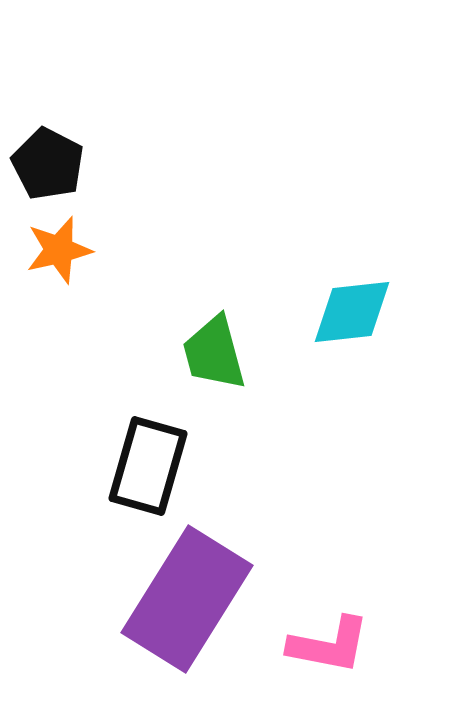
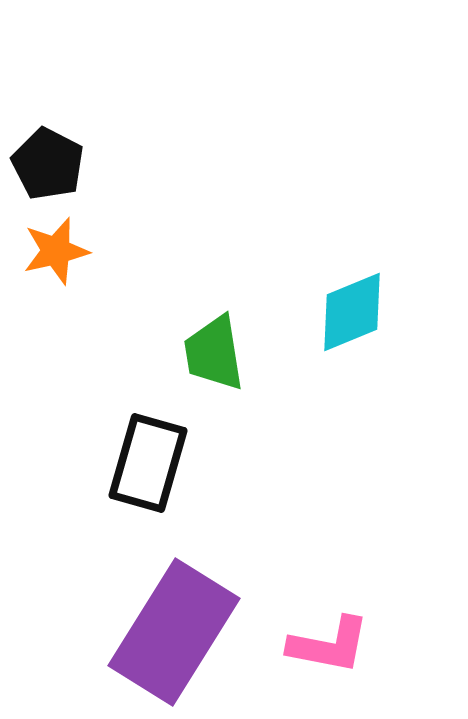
orange star: moved 3 px left, 1 px down
cyan diamond: rotated 16 degrees counterclockwise
green trapezoid: rotated 6 degrees clockwise
black rectangle: moved 3 px up
purple rectangle: moved 13 px left, 33 px down
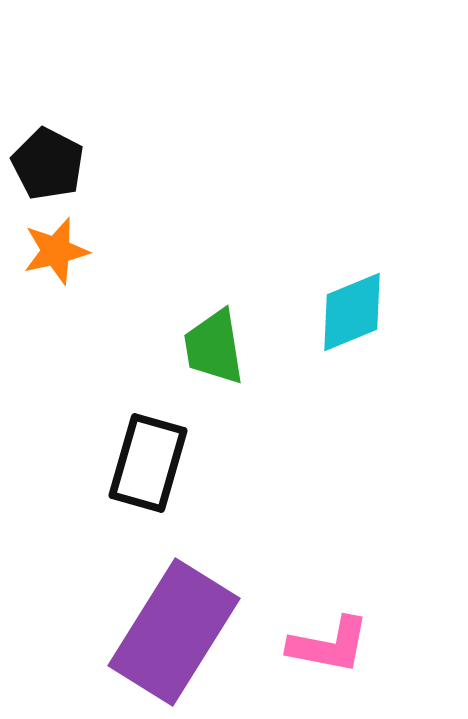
green trapezoid: moved 6 px up
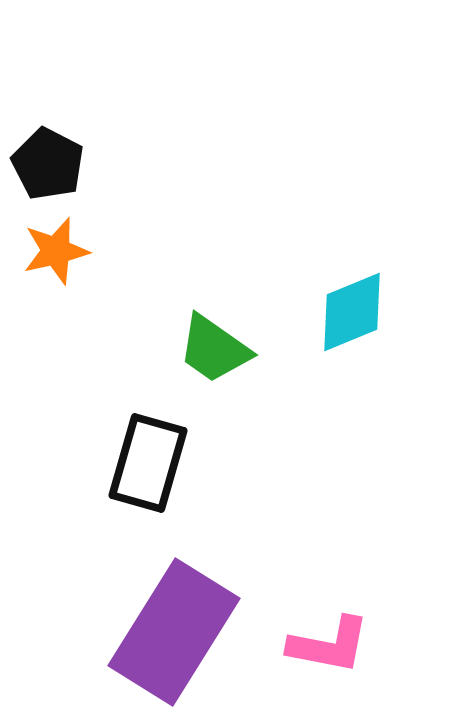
green trapezoid: moved 2 px down; rotated 46 degrees counterclockwise
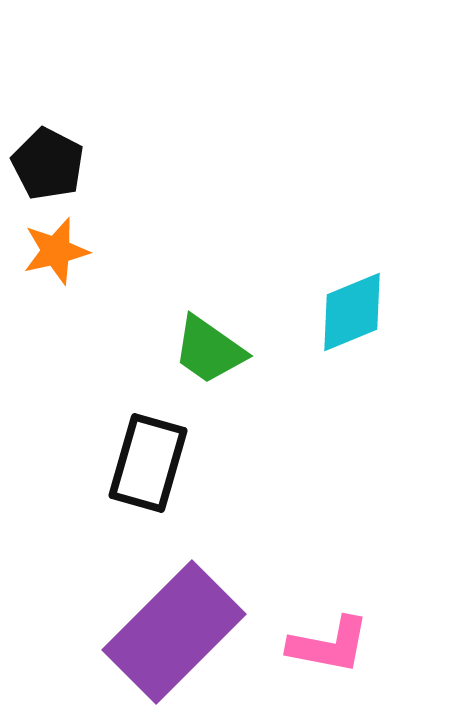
green trapezoid: moved 5 px left, 1 px down
purple rectangle: rotated 13 degrees clockwise
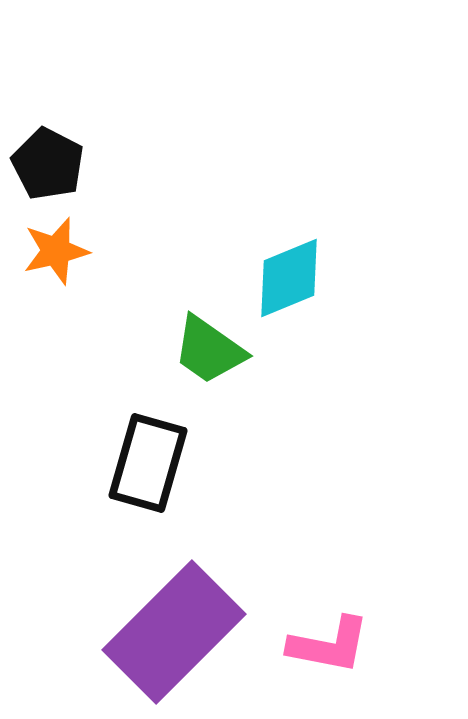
cyan diamond: moved 63 px left, 34 px up
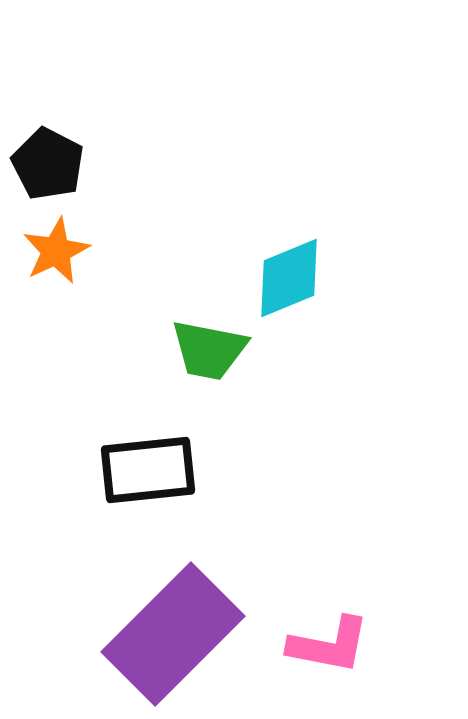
orange star: rotated 12 degrees counterclockwise
green trapezoid: rotated 24 degrees counterclockwise
black rectangle: moved 7 px down; rotated 68 degrees clockwise
purple rectangle: moved 1 px left, 2 px down
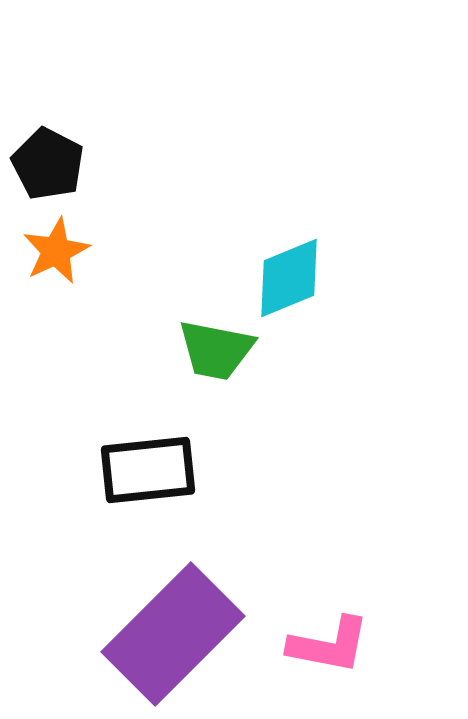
green trapezoid: moved 7 px right
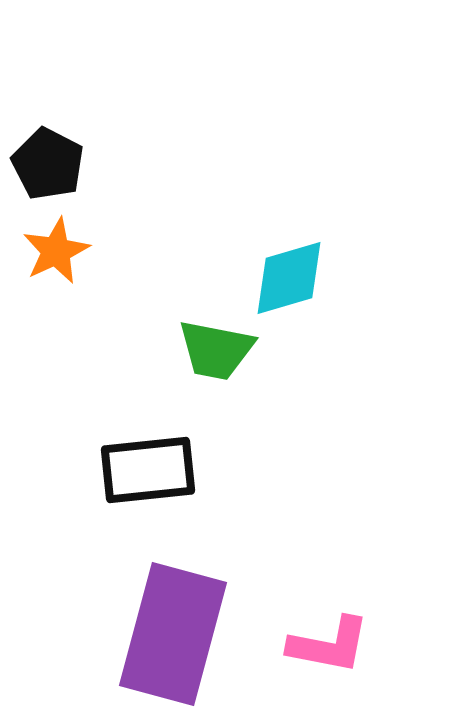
cyan diamond: rotated 6 degrees clockwise
purple rectangle: rotated 30 degrees counterclockwise
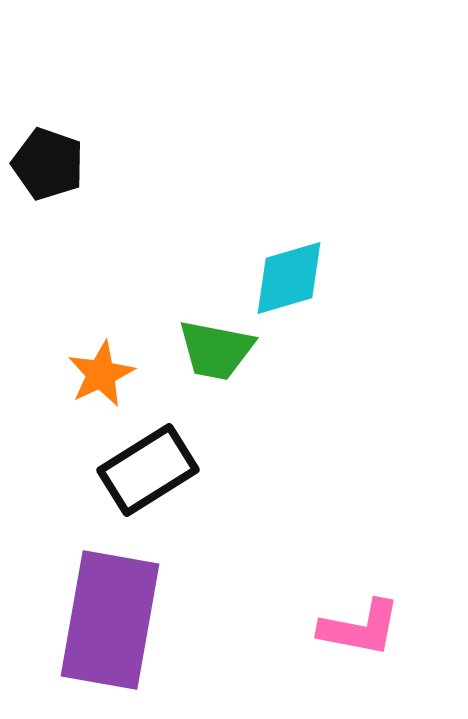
black pentagon: rotated 8 degrees counterclockwise
orange star: moved 45 px right, 123 px down
black rectangle: rotated 26 degrees counterclockwise
purple rectangle: moved 63 px left, 14 px up; rotated 5 degrees counterclockwise
pink L-shape: moved 31 px right, 17 px up
